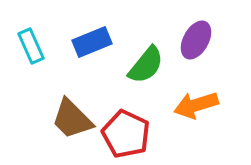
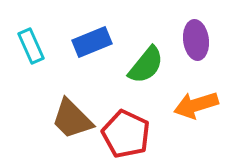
purple ellipse: rotated 36 degrees counterclockwise
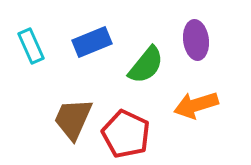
brown trapezoid: moved 1 px right; rotated 69 degrees clockwise
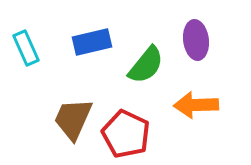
blue rectangle: rotated 9 degrees clockwise
cyan rectangle: moved 5 px left, 2 px down
orange arrow: rotated 15 degrees clockwise
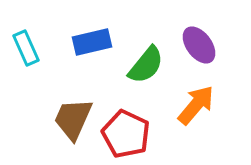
purple ellipse: moved 3 px right, 5 px down; rotated 30 degrees counterclockwise
orange arrow: rotated 132 degrees clockwise
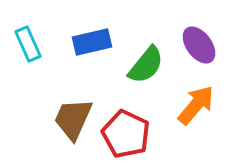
cyan rectangle: moved 2 px right, 4 px up
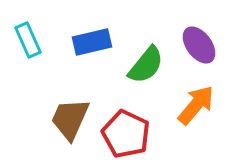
cyan rectangle: moved 4 px up
brown trapezoid: moved 3 px left
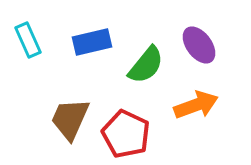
orange arrow: rotated 30 degrees clockwise
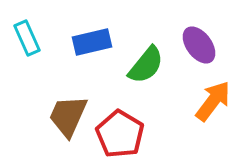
cyan rectangle: moved 1 px left, 2 px up
orange arrow: moved 17 px right, 4 px up; rotated 33 degrees counterclockwise
brown trapezoid: moved 2 px left, 3 px up
red pentagon: moved 6 px left; rotated 6 degrees clockwise
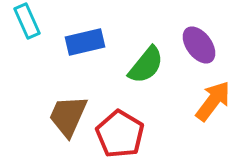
cyan rectangle: moved 17 px up
blue rectangle: moved 7 px left
